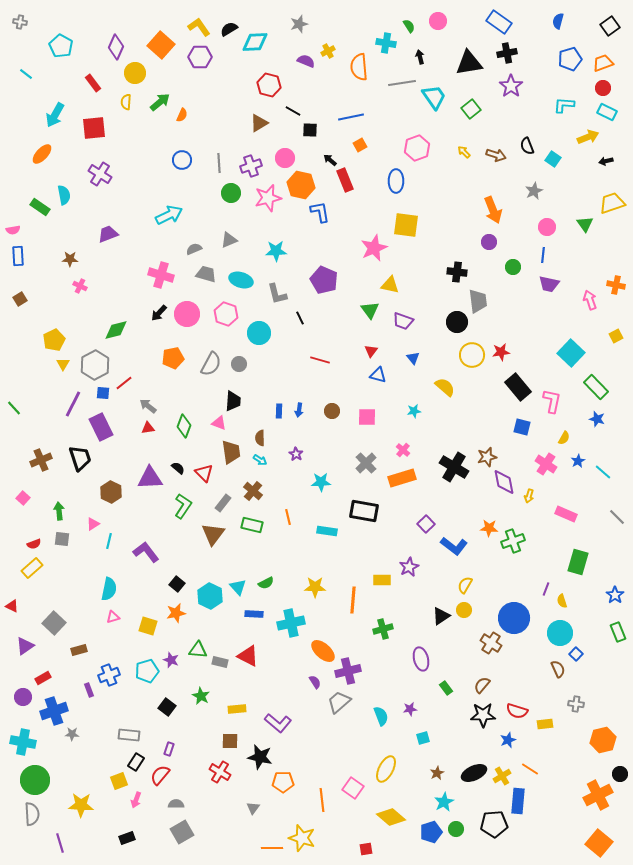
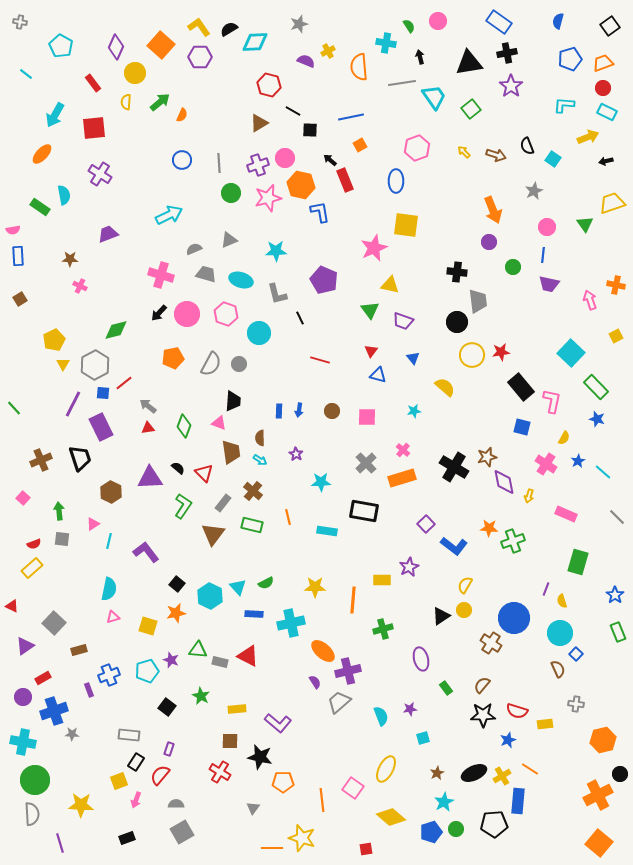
purple cross at (251, 166): moved 7 px right, 1 px up
black rectangle at (518, 387): moved 3 px right
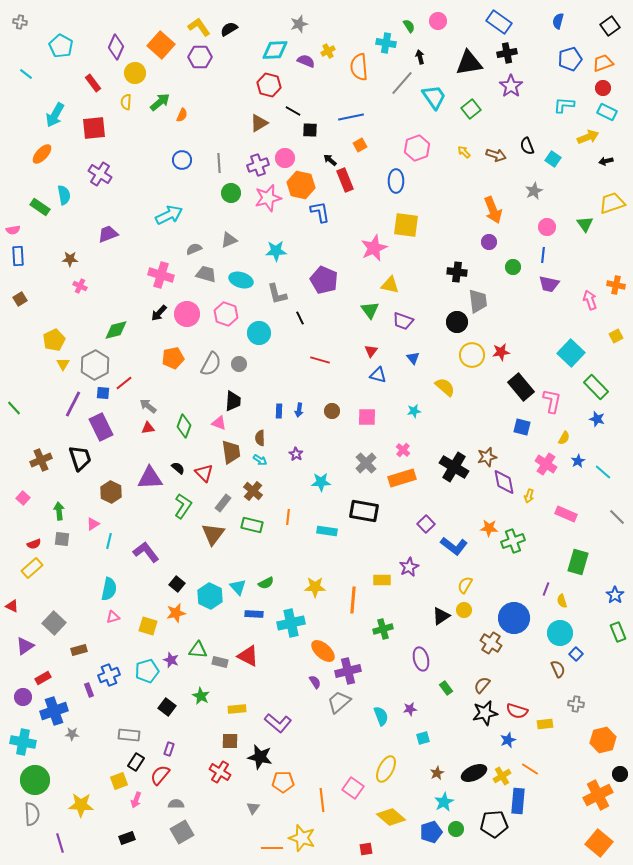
cyan diamond at (255, 42): moved 20 px right, 8 px down
gray line at (402, 83): rotated 40 degrees counterclockwise
orange line at (288, 517): rotated 21 degrees clockwise
black star at (483, 715): moved 2 px right, 2 px up; rotated 10 degrees counterclockwise
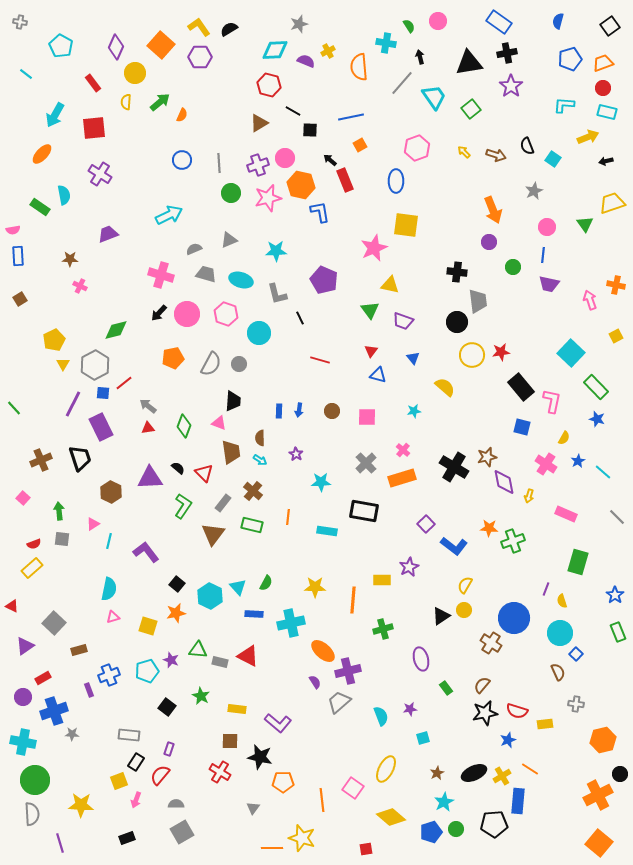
cyan rectangle at (607, 112): rotated 12 degrees counterclockwise
green semicircle at (266, 583): rotated 35 degrees counterclockwise
brown semicircle at (558, 669): moved 3 px down
yellow rectangle at (237, 709): rotated 12 degrees clockwise
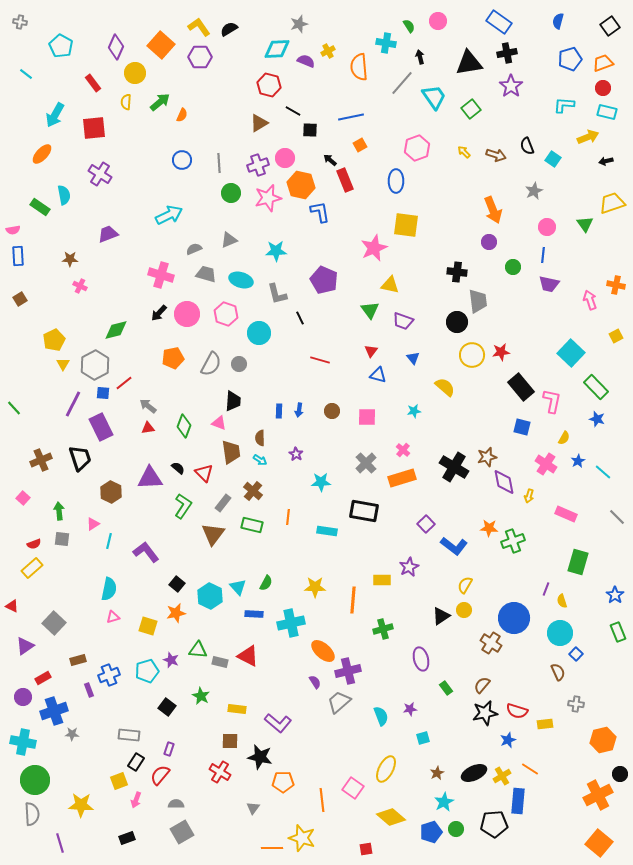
cyan diamond at (275, 50): moved 2 px right, 1 px up
brown rectangle at (79, 650): moved 1 px left, 10 px down
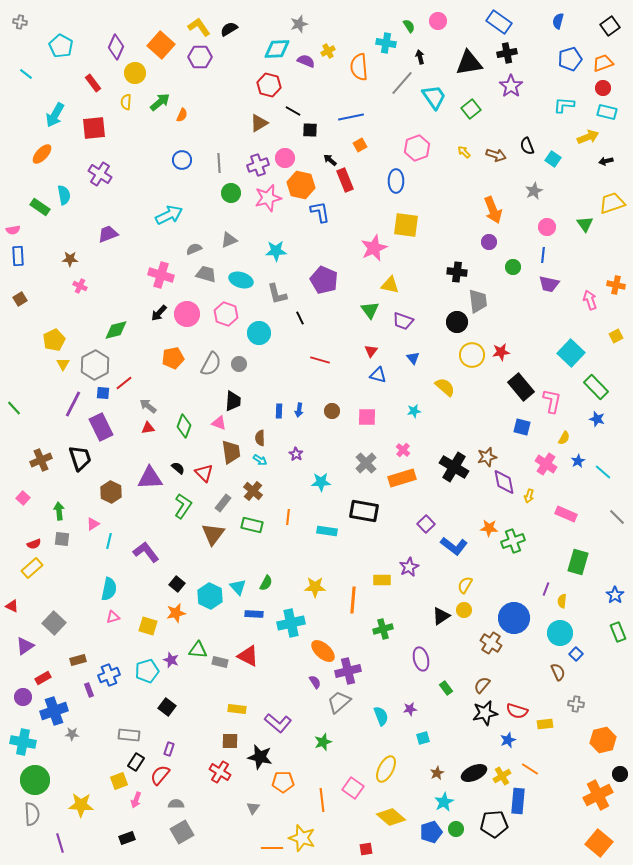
yellow semicircle at (562, 601): rotated 24 degrees clockwise
green star at (201, 696): moved 122 px right, 46 px down; rotated 24 degrees clockwise
